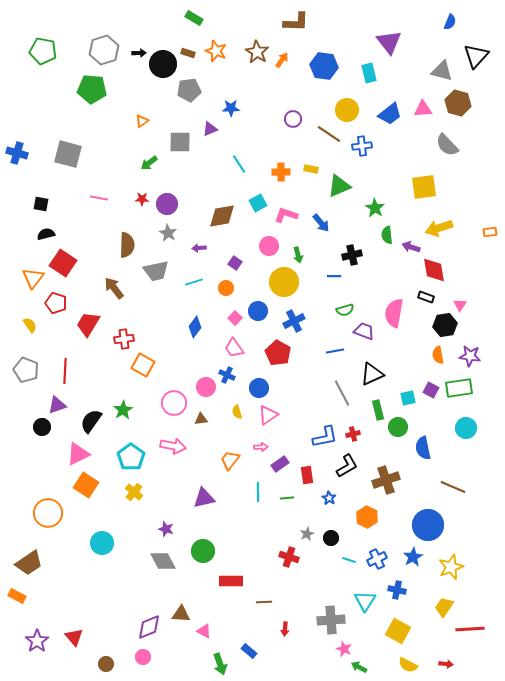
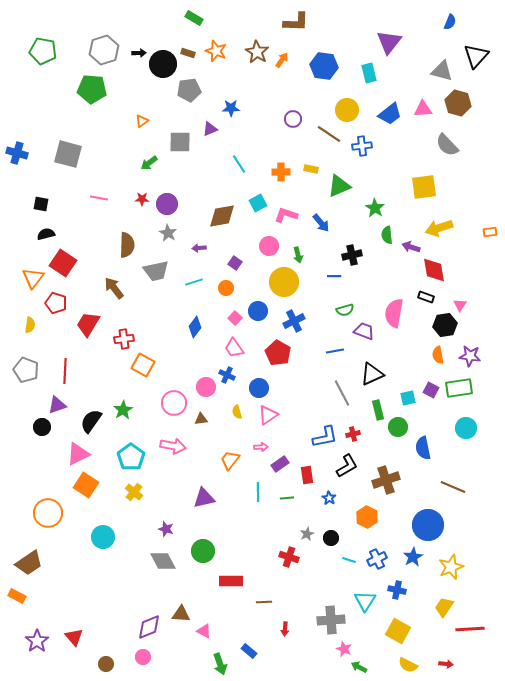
purple triangle at (389, 42): rotated 16 degrees clockwise
yellow semicircle at (30, 325): rotated 42 degrees clockwise
cyan circle at (102, 543): moved 1 px right, 6 px up
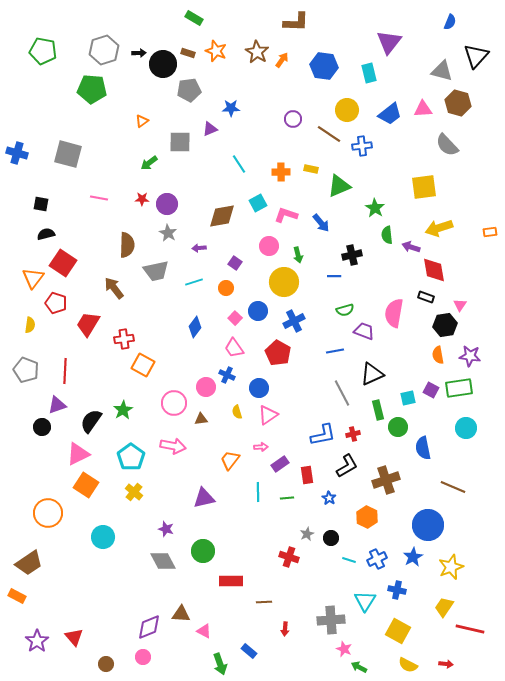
blue L-shape at (325, 437): moved 2 px left, 2 px up
red line at (470, 629): rotated 16 degrees clockwise
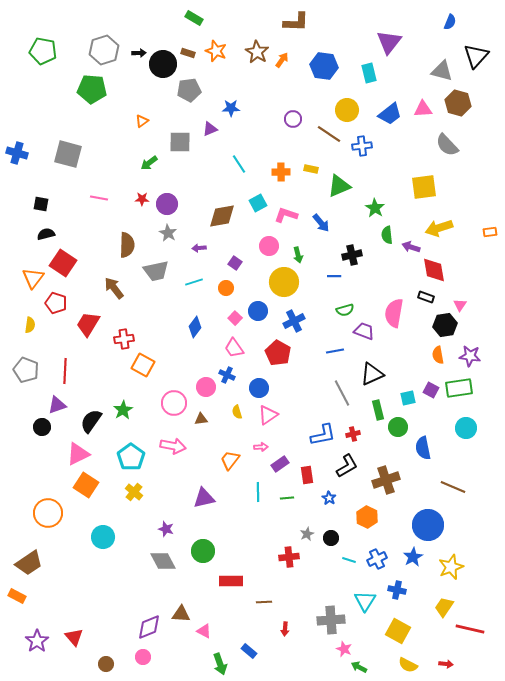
red cross at (289, 557): rotated 24 degrees counterclockwise
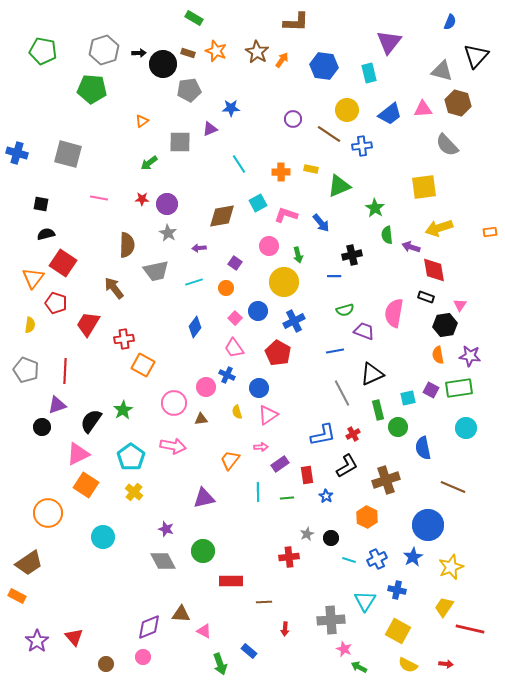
red cross at (353, 434): rotated 16 degrees counterclockwise
blue star at (329, 498): moved 3 px left, 2 px up
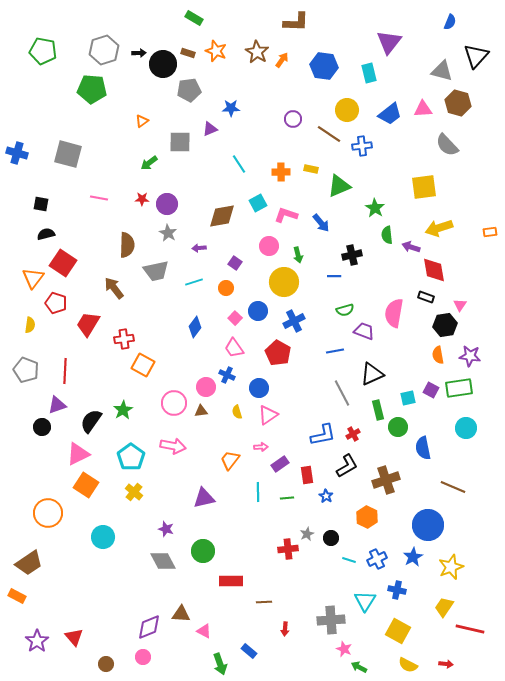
brown triangle at (201, 419): moved 8 px up
red cross at (289, 557): moved 1 px left, 8 px up
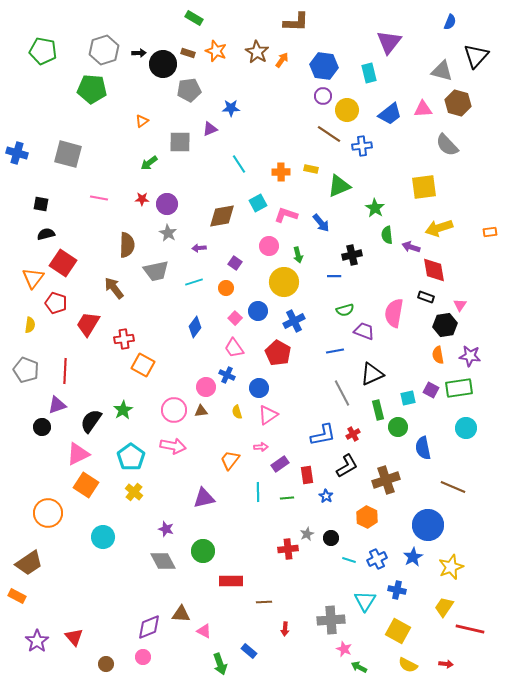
purple circle at (293, 119): moved 30 px right, 23 px up
pink circle at (174, 403): moved 7 px down
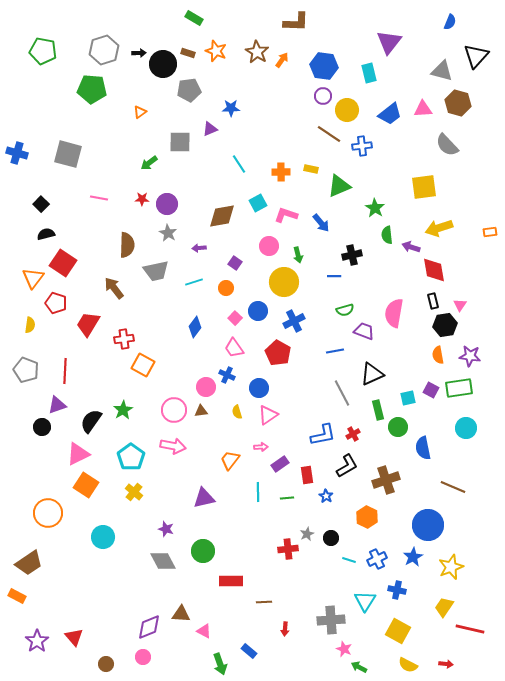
orange triangle at (142, 121): moved 2 px left, 9 px up
black square at (41, 204): rotated 35 degrees clockwise
black rectangle at (426, 297): moved 7 px right, 4 px down; rotated 56 degrees clockwise
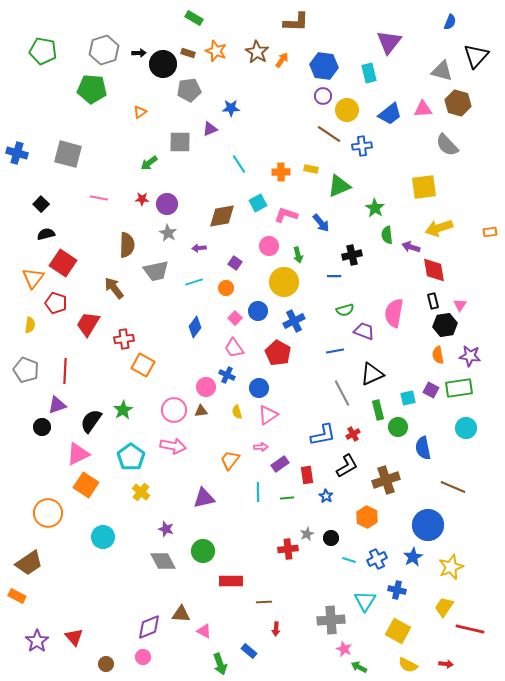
yellow cross at (134, 492): moved 7 px right
red arrow at (285, 629): moved 9 px left
